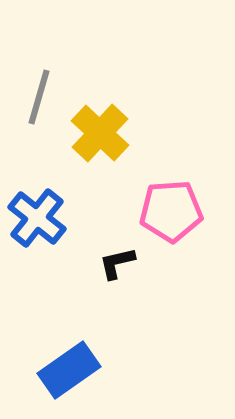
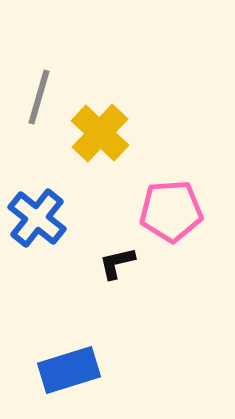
blue rectangle: rotated 18 degrees clockwise
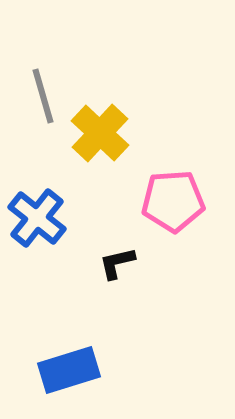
gray line: moved 4 px right, 1 px up; rotated 32 degrees counterclockwise
pink pentagon: moved 2 px right, 10 px up
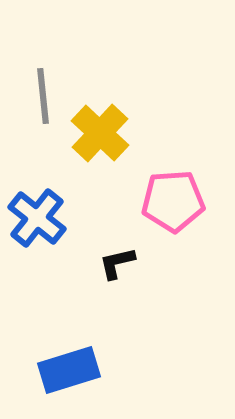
gray line: rotated 10 degrees clockwise
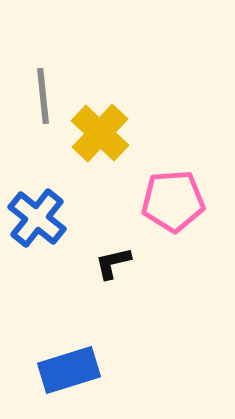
black L-shape: moved 4 px left
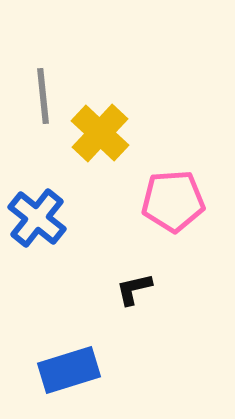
black L-shape: moved 21 px right, 26 px down
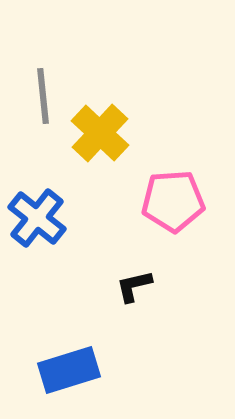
black L-shape: moved 3 px up
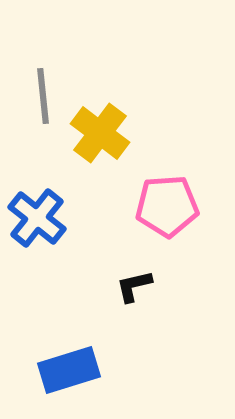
yellow cross: rotated 6 degrees counterclockwise
pink pentagon: moved 6 px left, 5 px down
